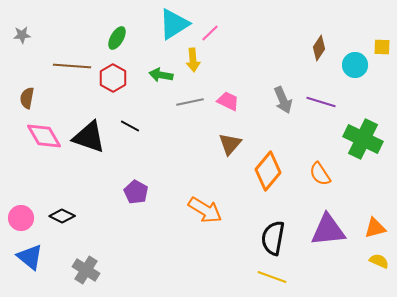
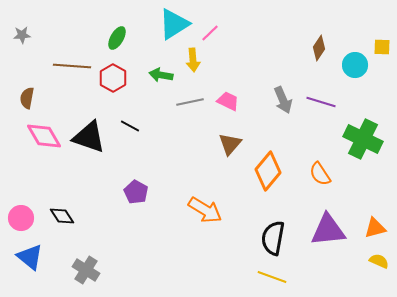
black diamond: rotated 30 degrees clockwise
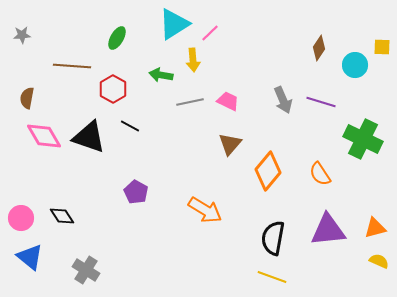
red hexagon: moved 11 px down
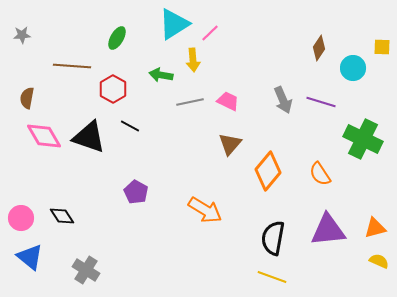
cyan circle: moved 2 px left, 3 px down
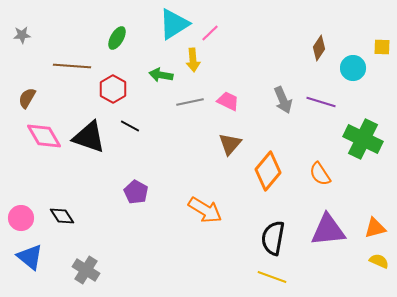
brown semicircle: rotated 20 degrees clockwise
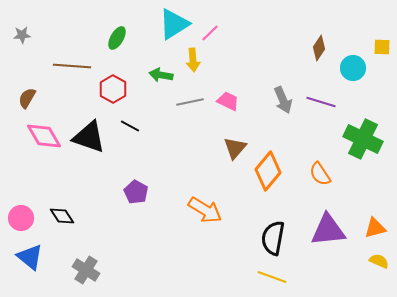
brown triangle: moved 5 px right, 4 px down
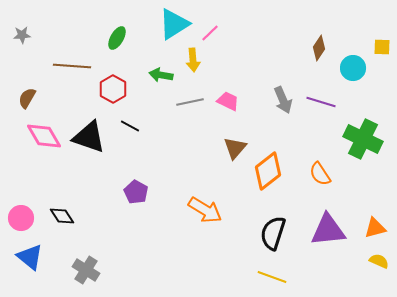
orange diamond: rotated 12 degrees clockwise
black semicircle: moved 5 px up; rotated 8 degrees clockwise
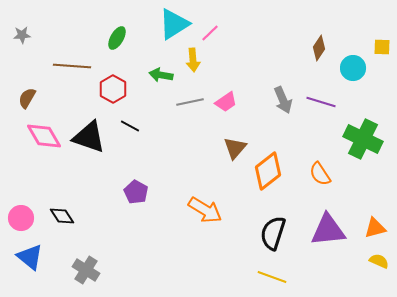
pink trapezoid: moved 2 px left, 1 px down; rotated 120 degrees clockwise
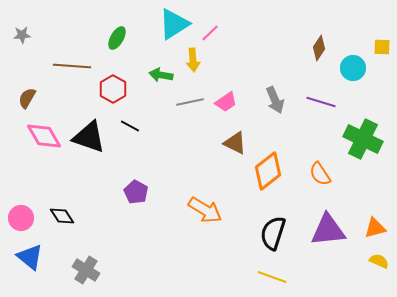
gray arrow: moved 8 px left
brown triangle: moved 5 px up; rotated 45 degrees counterclockwise
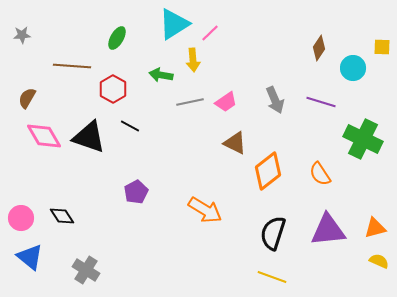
purple pentagon: rotated 15 degrees clockwise
